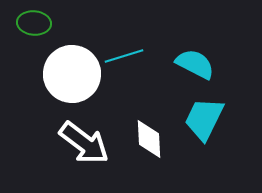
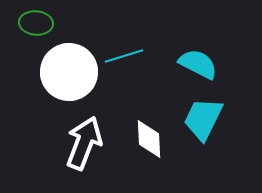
green ellipse: moved 2 px right
cyan semicircle: moved 3 px right
white circle: moved 3 px left, 2 px up
cyan trapezoid: moved 1 px left
white arrow: rotated 106 degrees counterclockwise
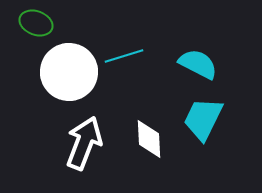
green ellipse: rotated 16 degrees clockwise
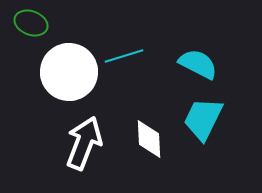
green ellipse: moved 5 px left
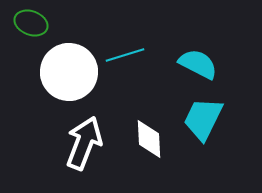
cyan line: moved 1 px right, 1 px up
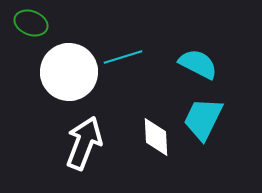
cyan line: moved 2 px left, 2 px down
white diamond: moved 7 px right, 2 px up
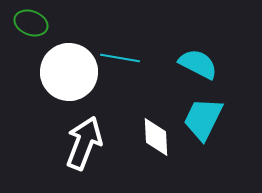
cyan line: moved 3 px left, 1 px down; rotated 27 degrees clockwise
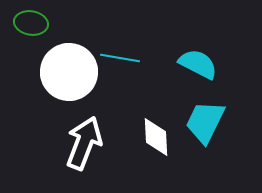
green ellipse: rotated 12 degrees counterclockwise
cyan trapezoid: moved 2 px right, 3 px down
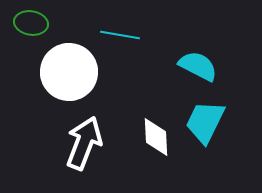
cyan line: moved 23 px up
cyan semicircle: moved 2 px down
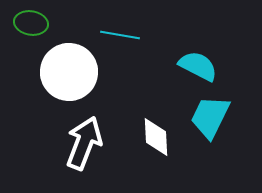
cyan trapezoid: moved 5 px right, 5 px up
